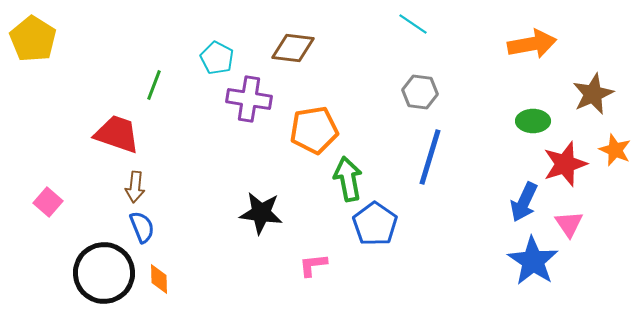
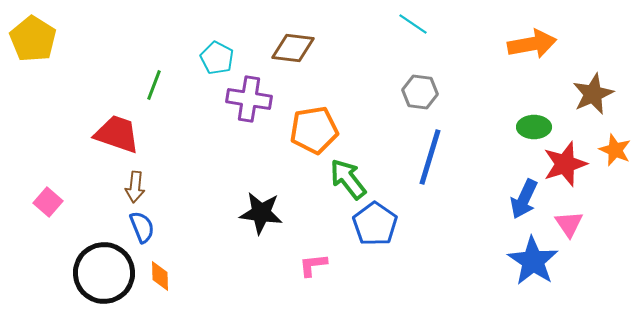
green ellipse: moved 1 px right, 6 px down
green arrow: rotated 27 degrees counterclockwise
blue arrow: moved 3 px up
orange diamond: moved 1 px right, 3 px up
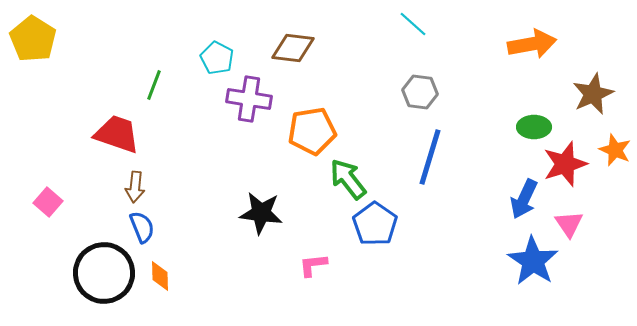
cyan line: rotated 8 degrees clockwise
orange pentagon: moved 2 px left, 1 px down
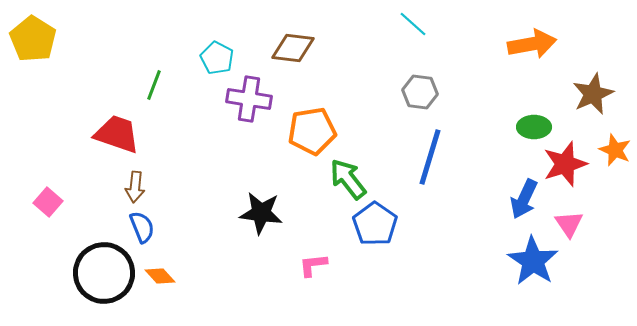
orange diamond: rotated 40 degrees counterclockwise
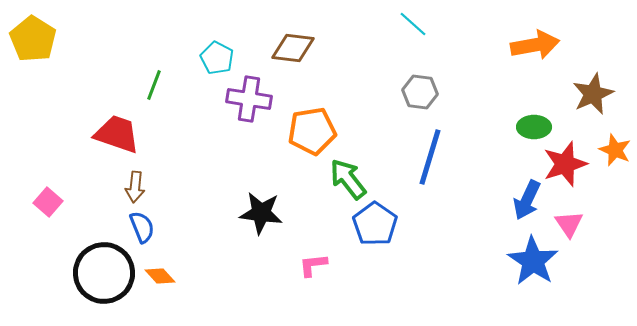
orange arrow: moved 3 px right, 1 px down
blue arrow: moved 3 px right, 1 px down
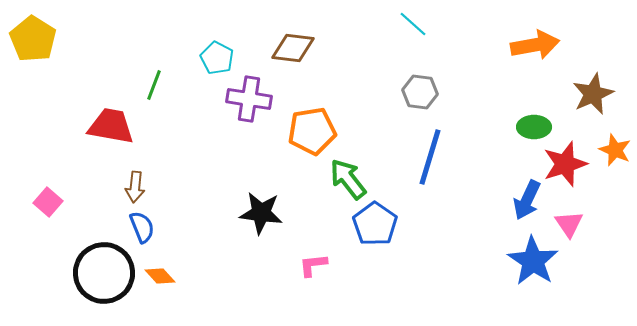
red trapezoid: moved 6 px left, 8 px up; rotated 9 degrees counterclockwise
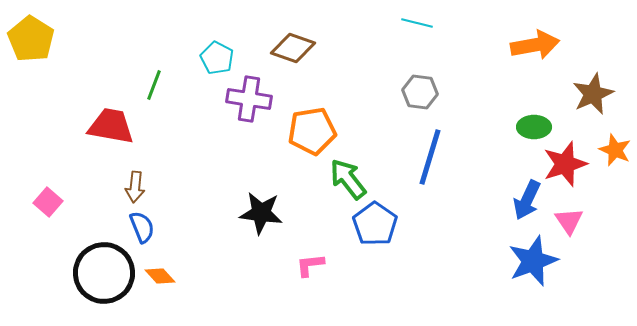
cyan line: moved 4 px right, 1 px up; rotated 28 degrees counterclockwise
yellow pentagon: moved 2 px left
brown diamond: rotated 12 degrees clockwise
pink triangle: moved 3 px up
blue star: rotated 18 degrees clockwise
pink L-shape: moved 3 px left
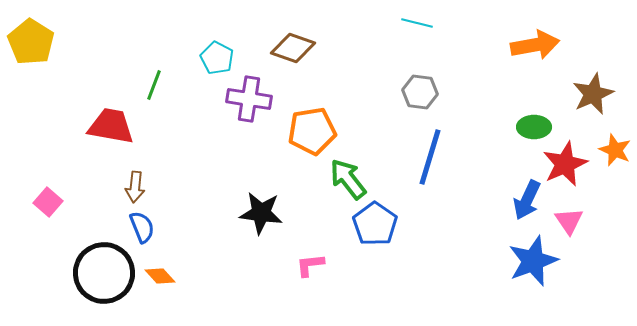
yellow pentagon: moved 3 px down
red star: rotated 6 degrees counterclockwise
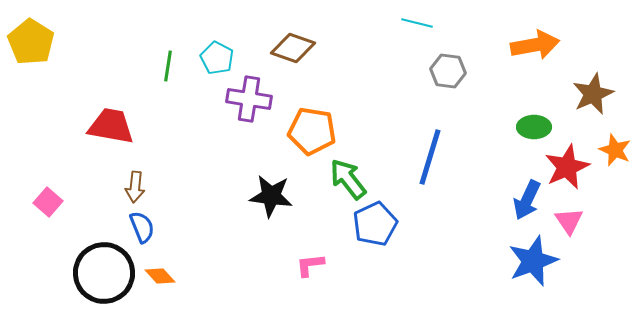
green line: moved 14 px right, 19 px up; rotated 12 degrees counterclockwise
gray hexagon: moved 28 px right, 21 px up
orange pentagon: rotated 18 degrees clockwise
red star: moved 2 px right, 3 px down
black star: moved 10 px right, 17 px up
blue pentagon: rotated 12 degrees clockwise
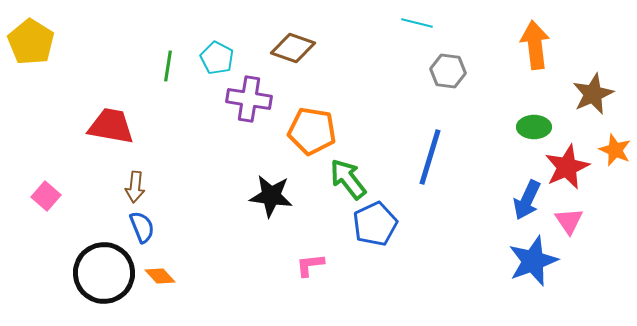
orange arrow: rotated 87 degrees counterclockwise
pink square: moved 2 px left, 6 px up
